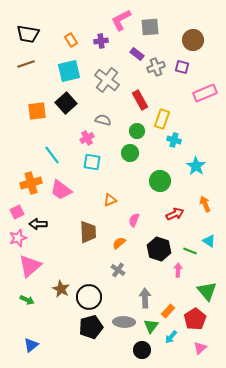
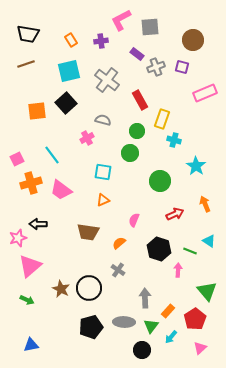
cyan square at (92, 162): moved 11 px right, 10 px down
orange triangle at (110, 200): moved 7 px left
pink square at (17, 212): moved 53 px up
brown trapezoid at (88, 232): rotated 100 degrees clockwise
black circle at (89, 297): moved 9 px up
blue triangle at (31, 345): rotated 28 degrees clockwise
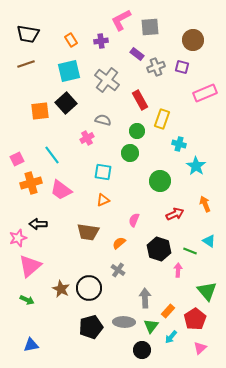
orange square at (37, 111): moved 3 px right
cyan cross at (174, 140): moved 5 px right, 4 px down
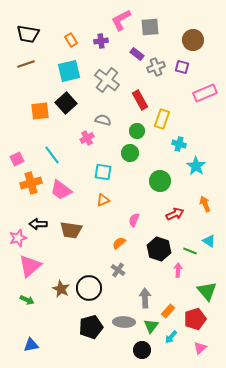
brown trapezoid at (88, 232): moved 17 px left, 2 px up
red pentagon at (195, 319): rotated 15 degrees clockwise
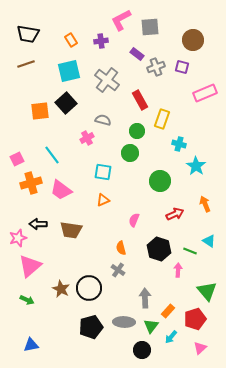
orange semicircle at (119, 243): moved 2 px right, 5 px down; rotated 64 degrees counterclockwise
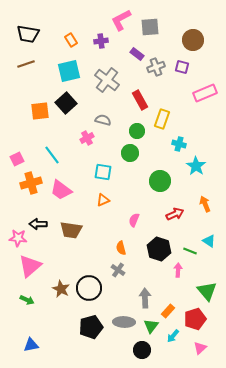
pink star at (18, 238): rotated 24 degrees clockwise
cyan arrow at (171, 337): moved 2 px right, 1 px up
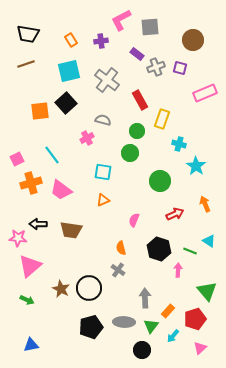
purple square at (182, 67): moved 2 px left, 1 px down
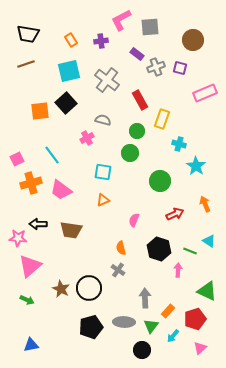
green triangle at (207, 291): rotated 25 degrees counterclockwise
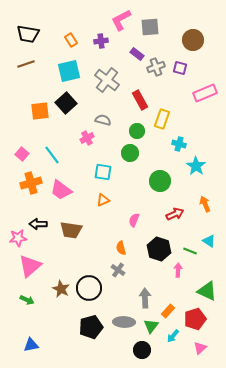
pink square at (17, 159): moved 5 px right, 5 px up; rotated 24 degrees counterclockwise
pink star at (18, 238): rotated 12 degrees counterclockwise
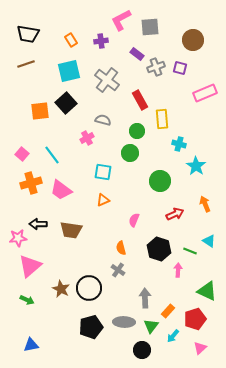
yellow rectangle at (162, 119): rotated 24 degrees counterclockwise
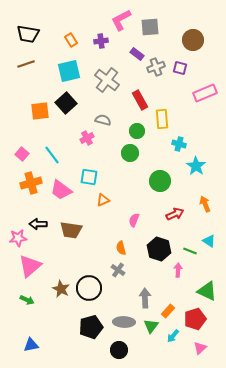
cyan square at (103, 172): moved 14 px left, 5 px down
black circle at (142, 350): moved 23 px left
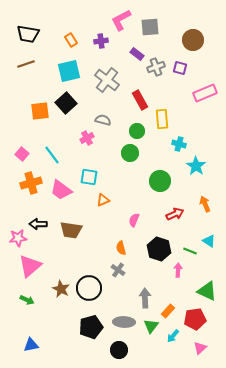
red pentagon at (195, 319): rotated 10 degrees clockwise
